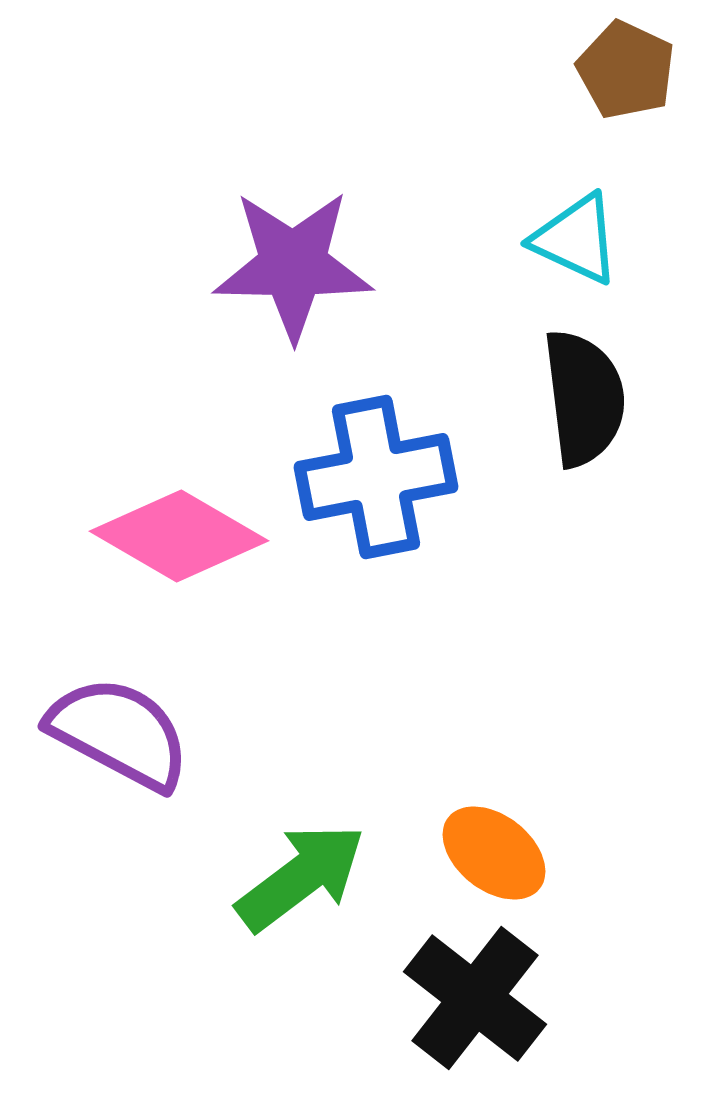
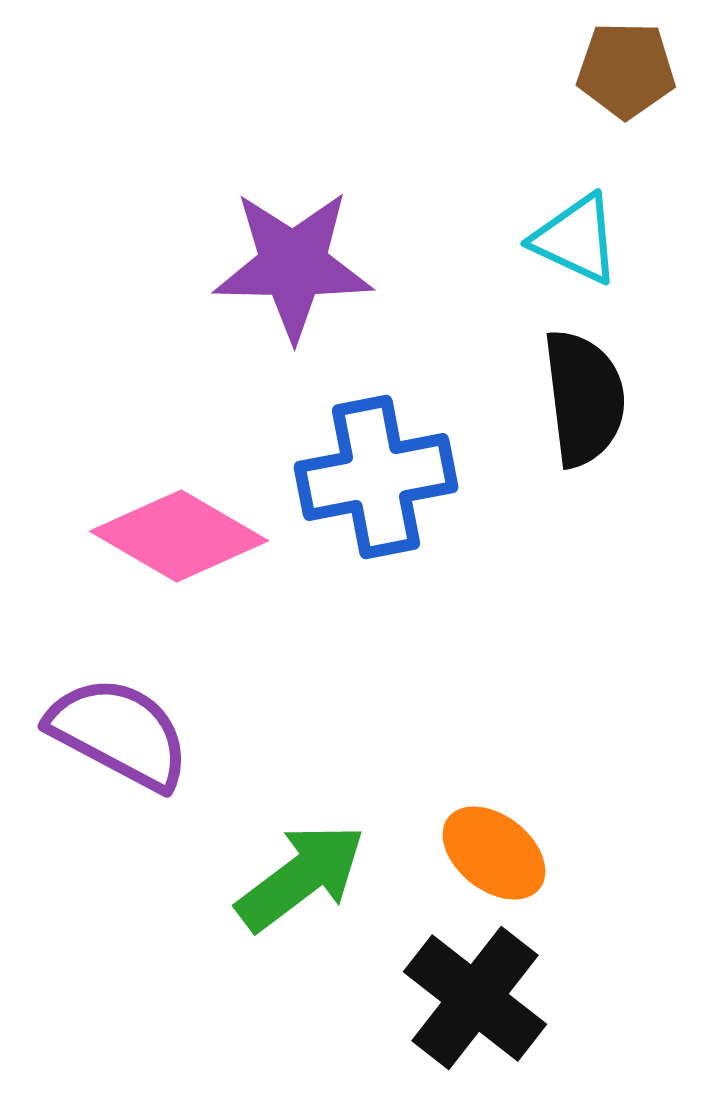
brown pentagon: rotated 24 degrees counterclockwise
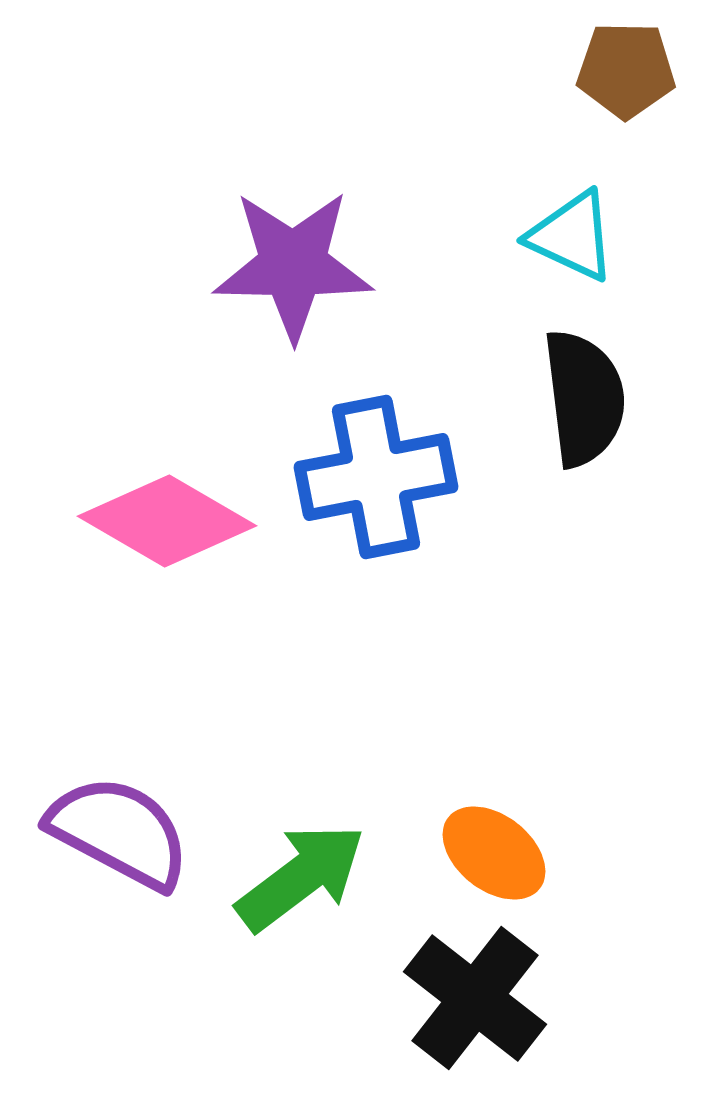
cyan triangle: moved 4 px left, 3 px up
pink diamond: moved 12 px left, 15 px up
purple semicircle: moved 99 px down
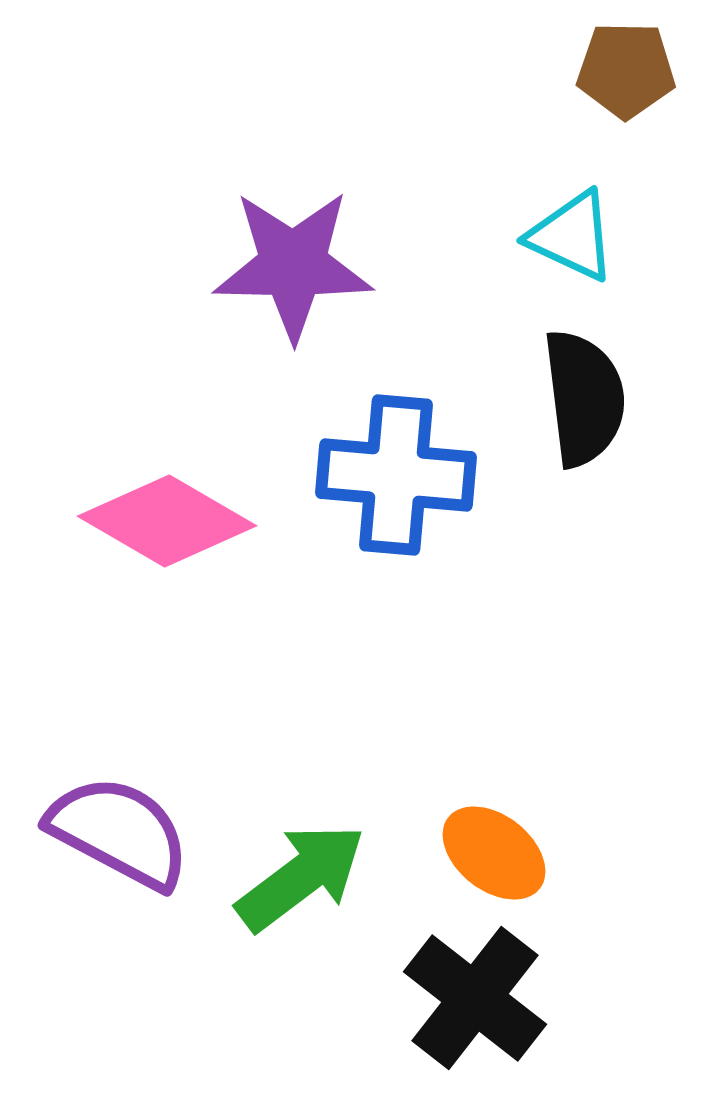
blue cross: moved 20 px right, 2 px up; rotated 16 degrees clockwise
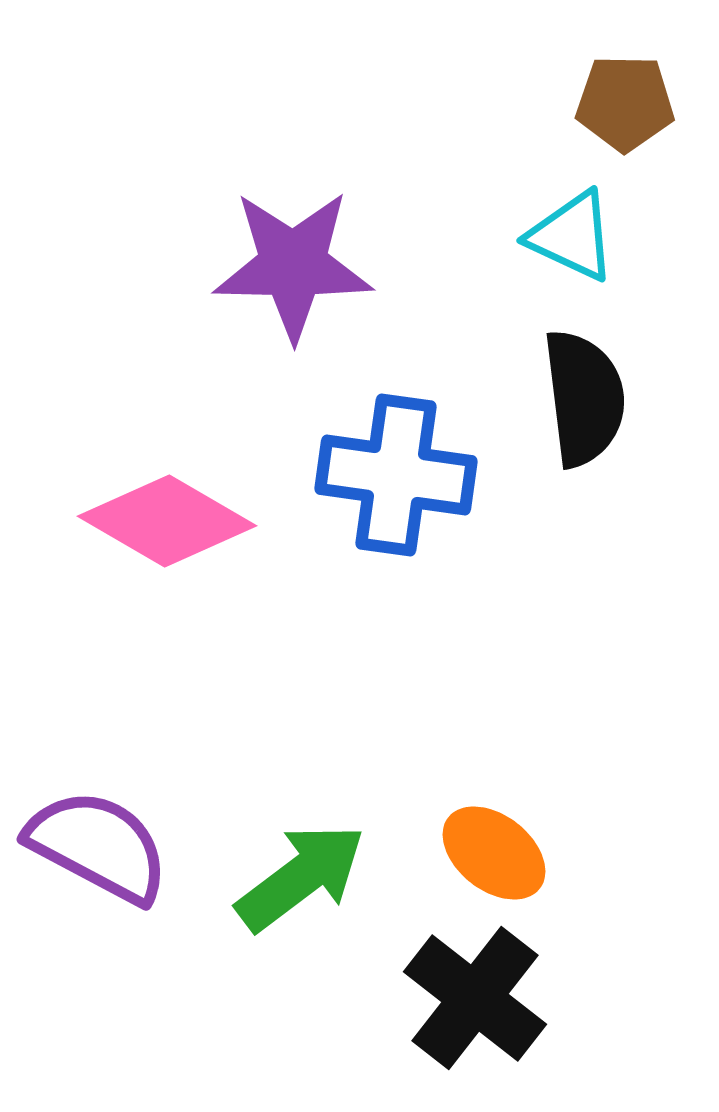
brown pentagon: moved 1 px left, 33 px down
blue cross: rotated 3 degrees clockwise
purple semicircle: moved 21 px left, 14 px down
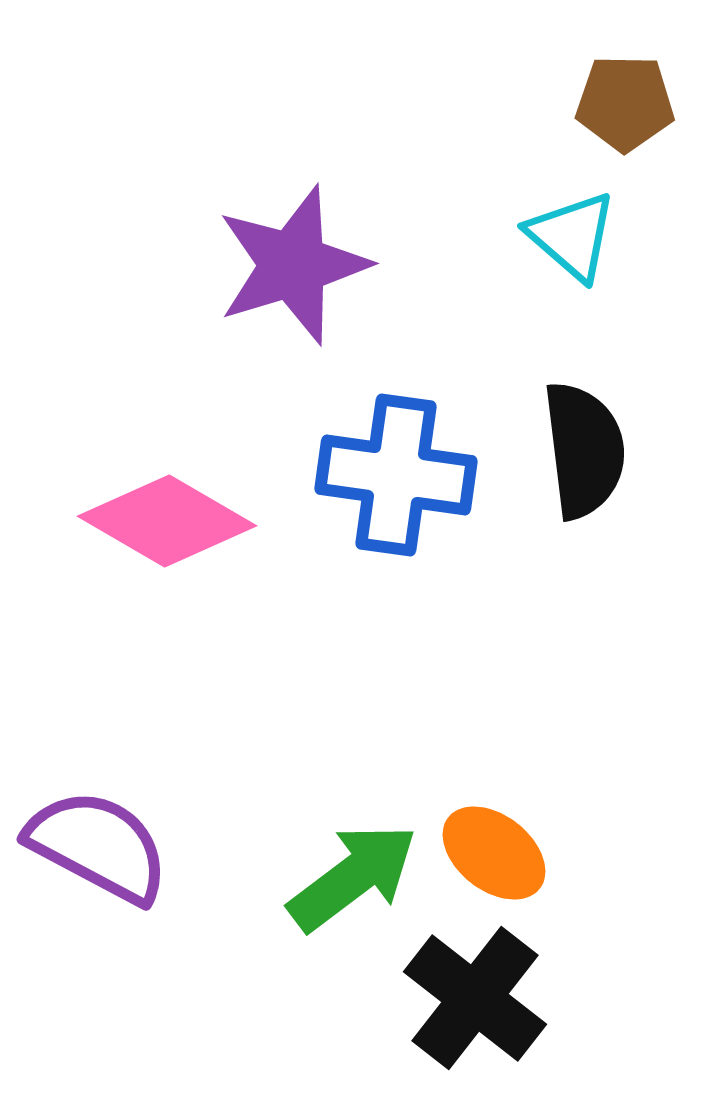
cyan triangle: rotated 16 degrees clockwise
purple star: rotated 18 degrees counterclockwise
black semicircle: moved 52 px down
green arrow: moved 52 px right
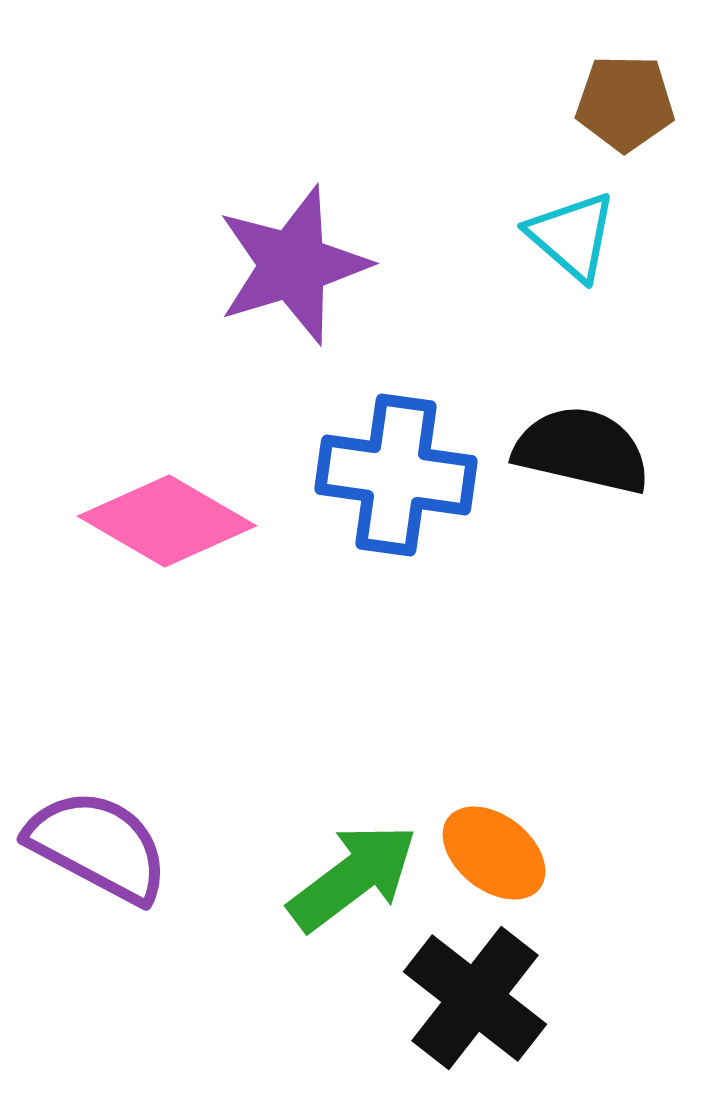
black semicircle: moved 2 px left; rotated 70 degrees counterclockwise
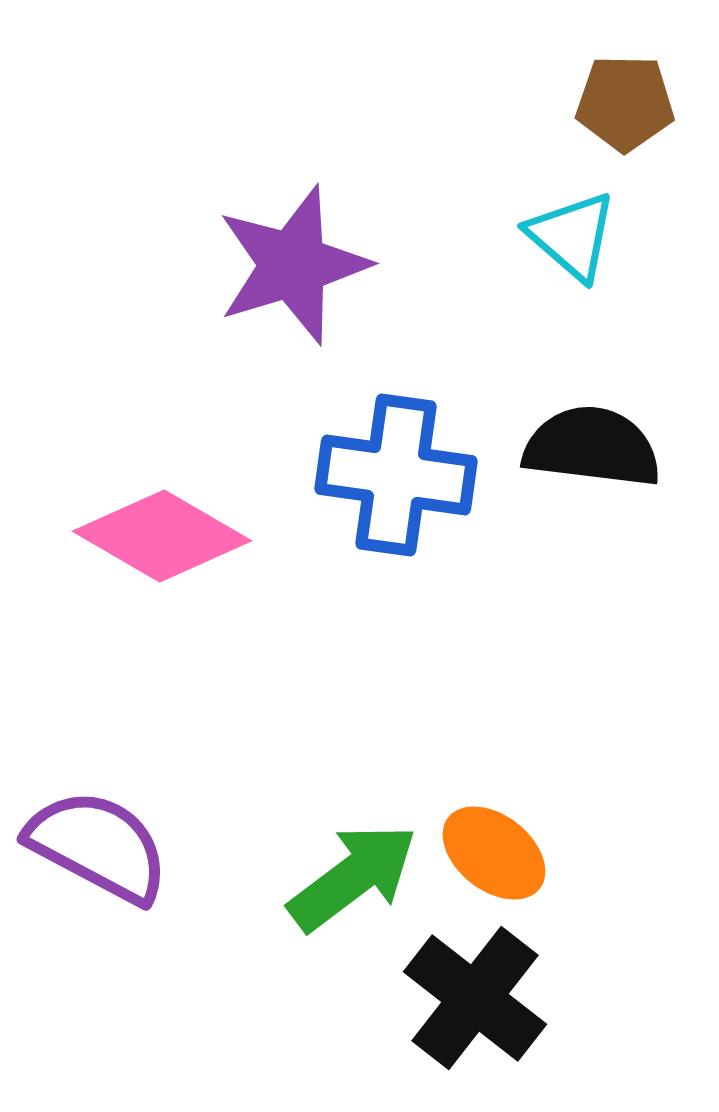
black semicircle: moved 10 px right, 3 px up; rotated 6 degrees counterclockwise
pink diamond: moved 5 px left, 15 px down
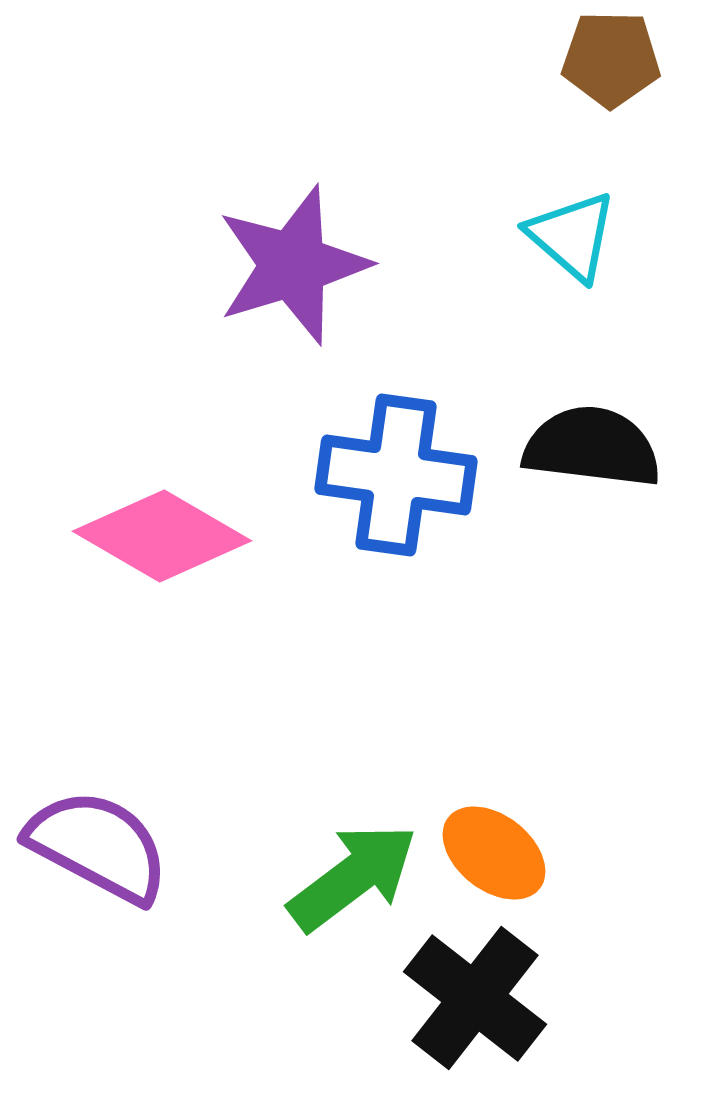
brown pentagon: moved 14 px left, 44 px up
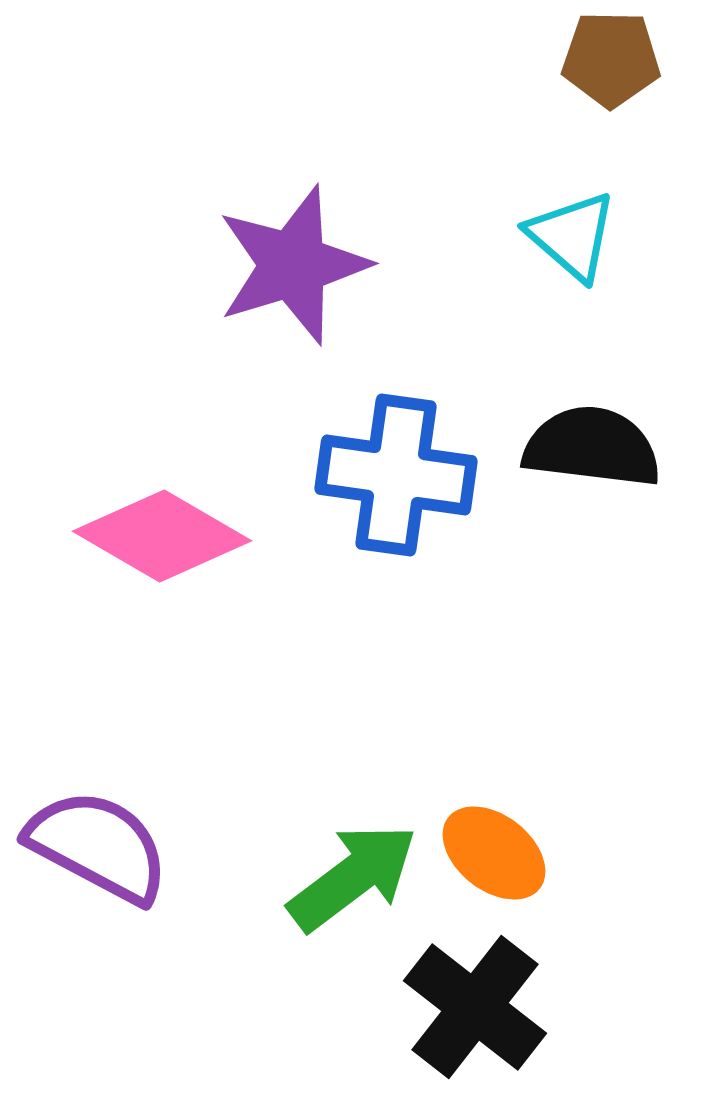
black cross: moved 9 px down
